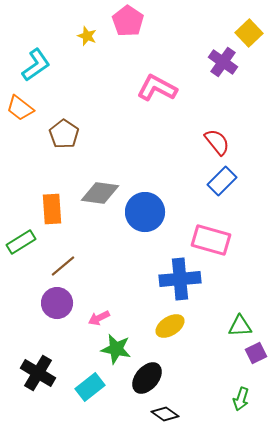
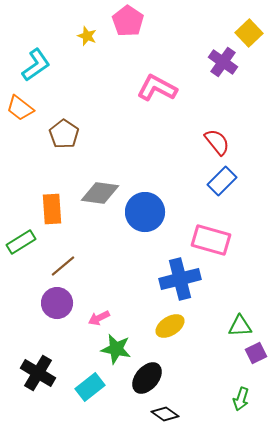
blue cross: rotated 9 degrees counterclockwise
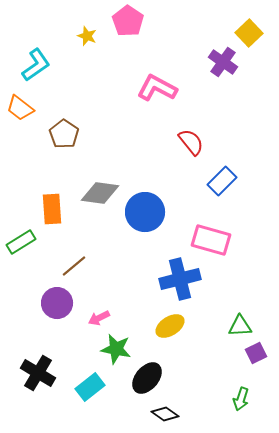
red semicircle: moved 26 px left
brown line: moved 11 px right
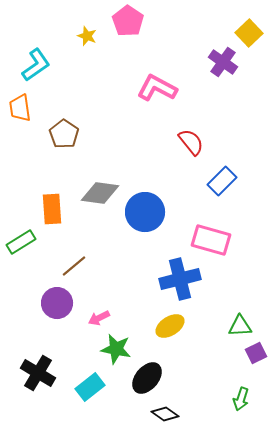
orange trapezoid: rotated 44 degrees clockwise
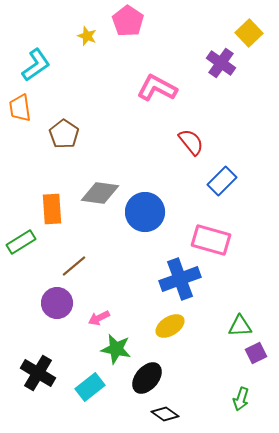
purple cross: moved 2 px left, 1 px down
blue cross: rotated 6 degrees counterclockwise
